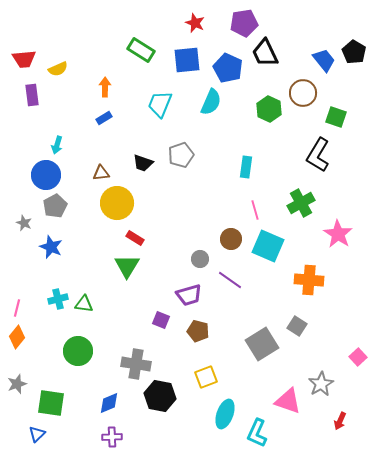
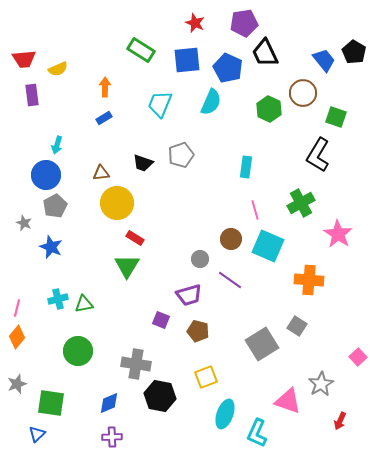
green triangle at (84, 304): rotated 18 degrees counterclockwise
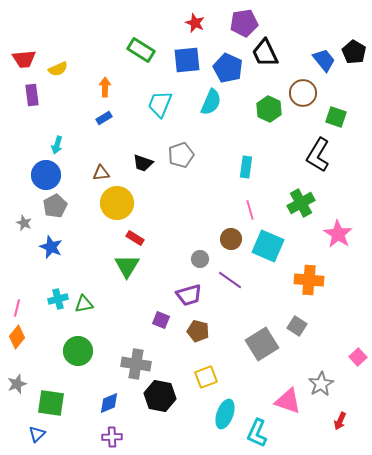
pink line at (255, 210): moved 5 px left
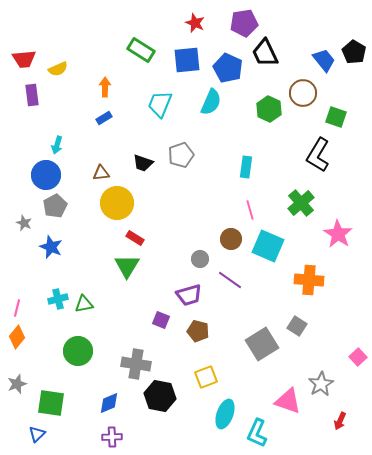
green cross at (301, 203): rotated 12 degrees counterclockwise
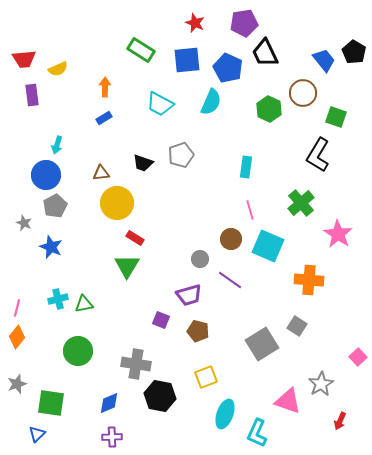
cyan trapezoid at (160, 104): rotated 84 degrees counterclockwise
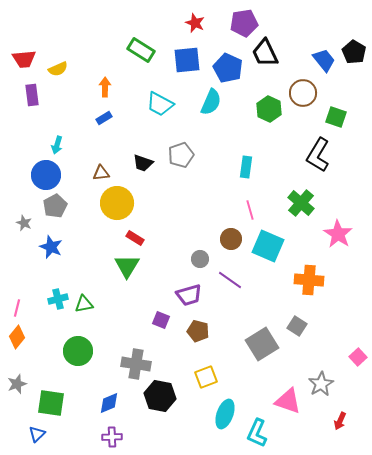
green cross at (301, 203): rotated 8 degrees counterclockwise
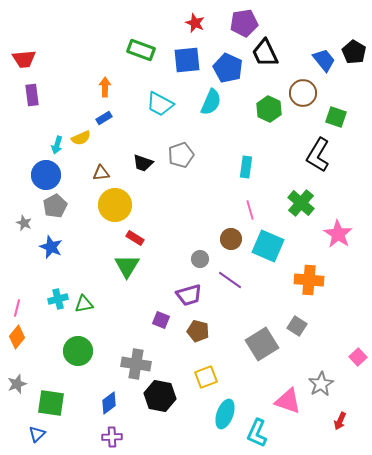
green rectangle at (141, 50): rotated 12 degrees counterclockwise
yellow semicircle at (58, 69): moved 23 px right, 69 px down
yellow circle at (117, 203): moved 2 px left, 2 px down
blue diamond at (109, 403): rotated 15 degrees counterclockwise
